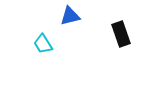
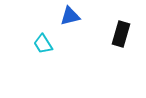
black rectangle: rotated 35 degrees clockwise
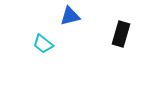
cyan trapezoid: rotated 20 degrees counterclockwise
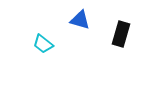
blue triangle: moved 10 px right, 4 px down; rotated 30 degrees clockwise
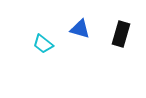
blue triangle: moved 9 px down
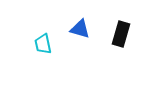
cyan trapezoid: rotated 40 degrees clockwise
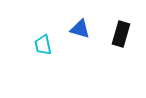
cyan trapezoid: moved 1 px down
